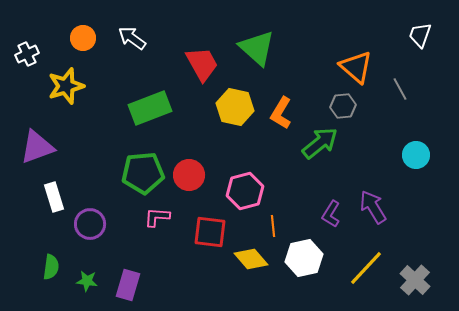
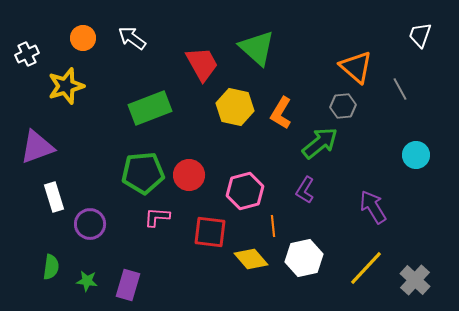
purple L-shape: moved 26 px left, 24 px up
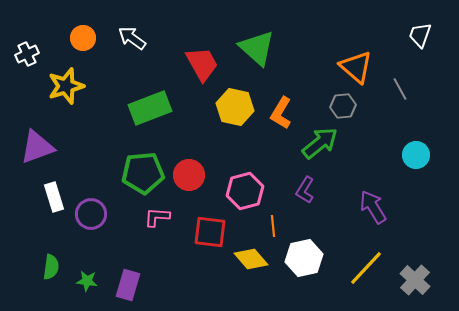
purple circle: moved 1 px right, 10 px up
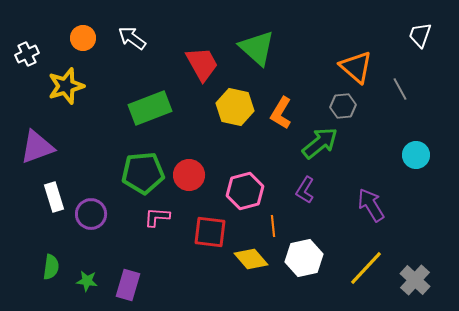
purple arrow: moved 2 px left, 2 px up
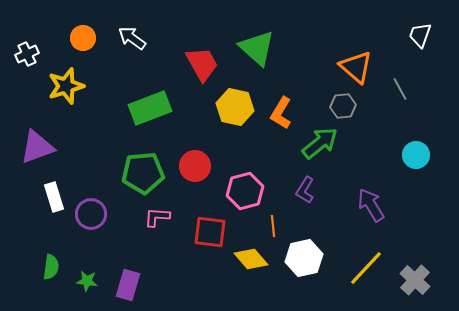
red circle: moved 6 px right, 9 px up
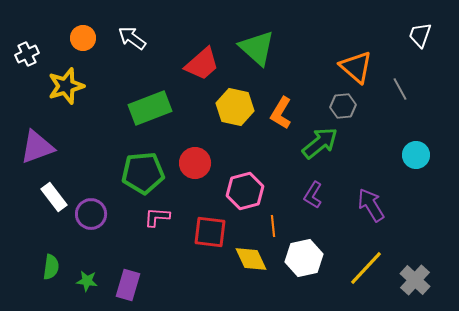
red trapezoid: rotated 78 degrees clockwise
red circle: moved 3 px up
purple L-shape: moved 8 px right, 5 px down
white rectangle: rotated 20 degrees counterclockwise
yellow diamond: rotated 16 degrees clockwise
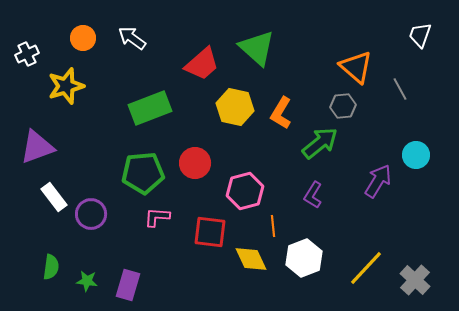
purple arrow: moved 7 px right, 24 px up; rotated 64 degrees clockwise
white hexagon: rotated 9 degrees counterclockwise
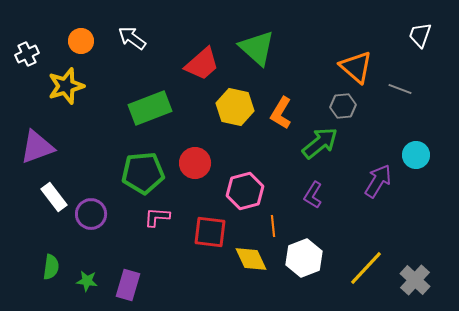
orange circle: moved 2 px left, 3 px down
gray line: rotated 40 degrees counterclockwise
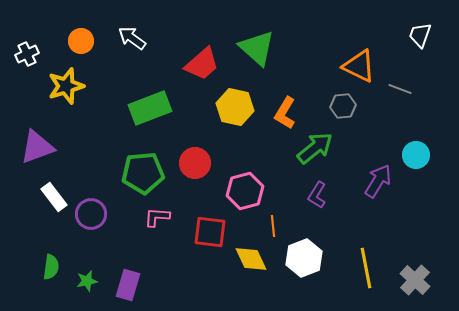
orange triangle: moved 3 px right, 1 px up; rotated 15 degrees counterclockwise
orange L-shape: moved 4 px right
green arrow: moved 5 px left, 5 px down
purple L-shape: moved 4 px right
yellow line: rotated 54 degrees counterclockwise
green star: rotated 20 degrees counterclockwise
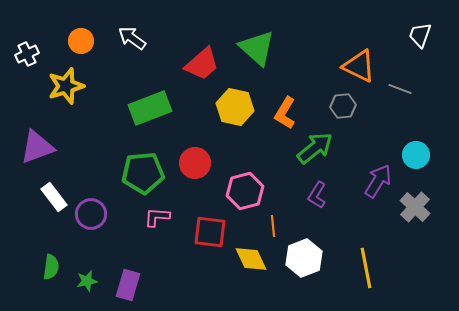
gray cross: moved 73 px up
